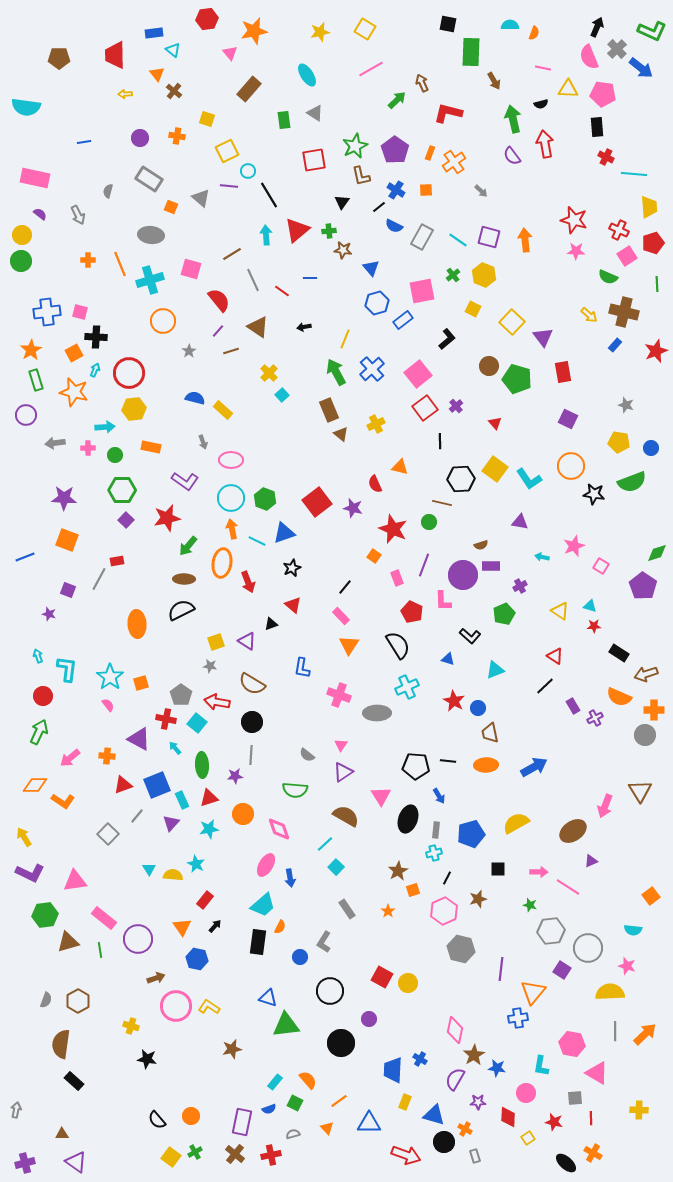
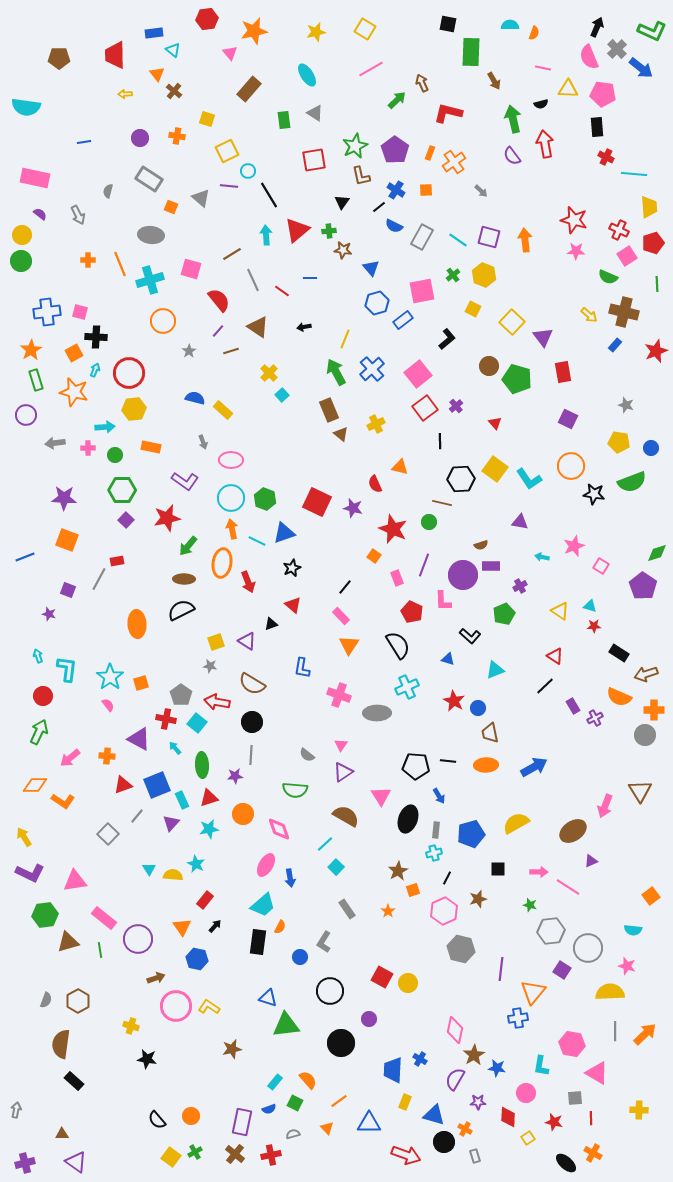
yellow star at (320, 32): moved 4 px left
red square at (317, 502): rotated 28 degrees counterclockwise
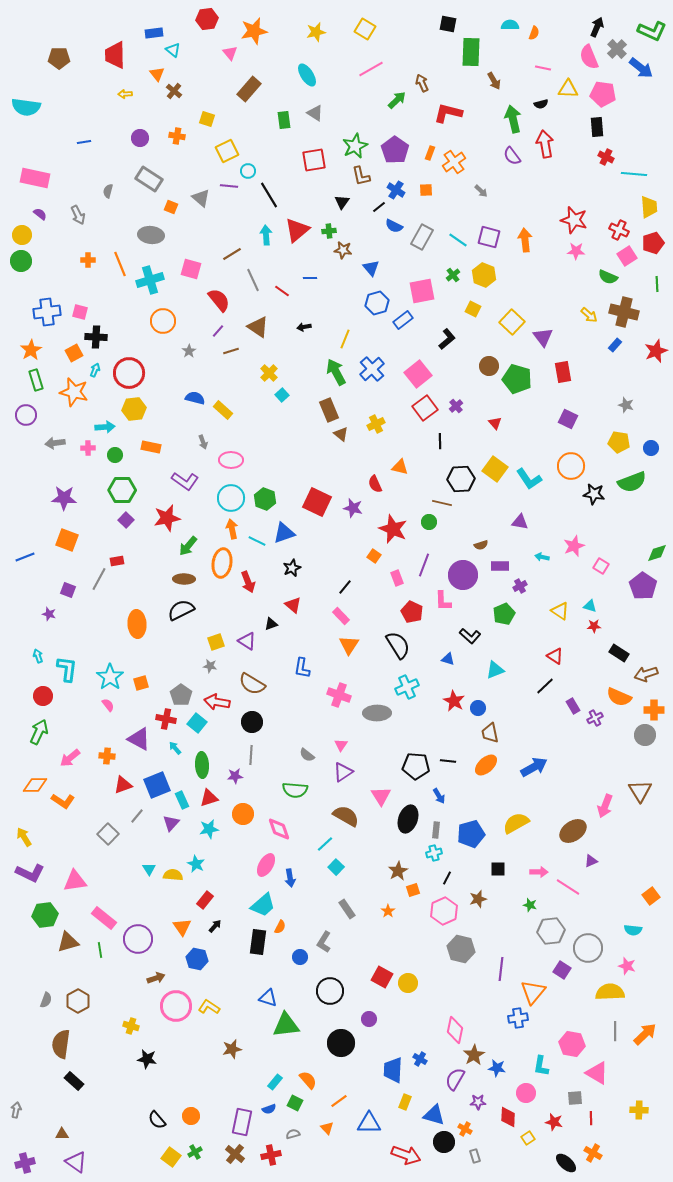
purple rectangle at (491, 566): moved 9 px right
orange ellipse at (486, 765): rotated 40 degrees counterclockwise
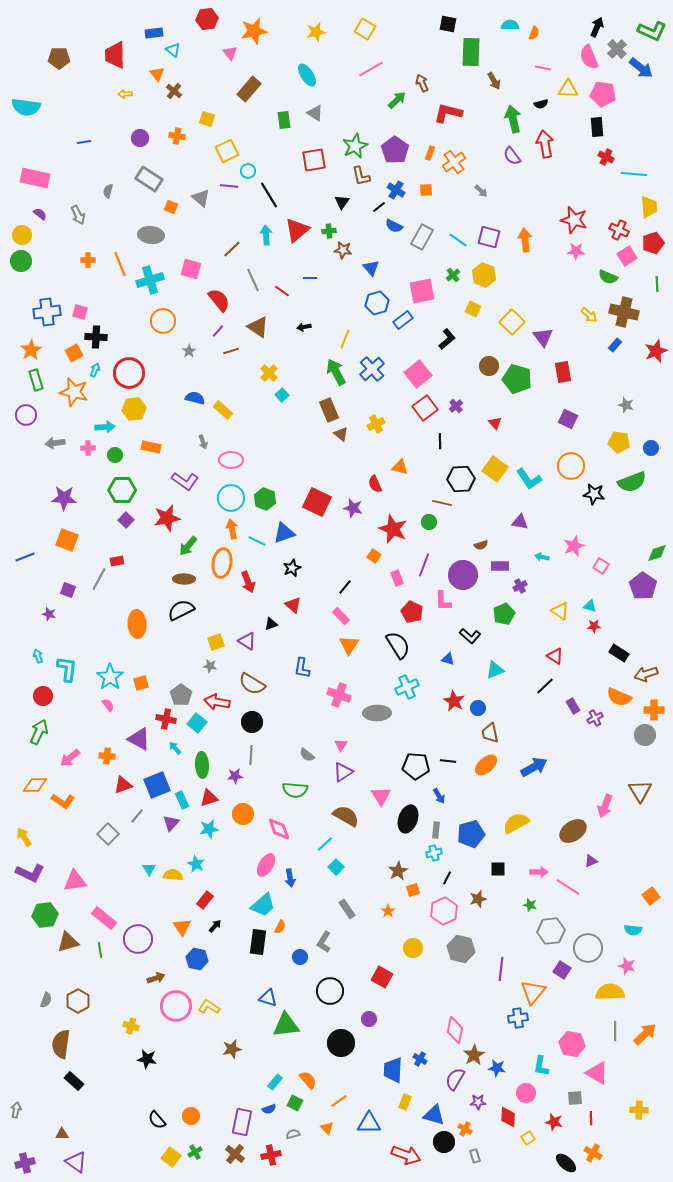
brown line at (232, 254): moved 5 px up; rotated 12 degrees counterclockwise
yellow circle at (408, 983): moved 5 px right, 35 px up
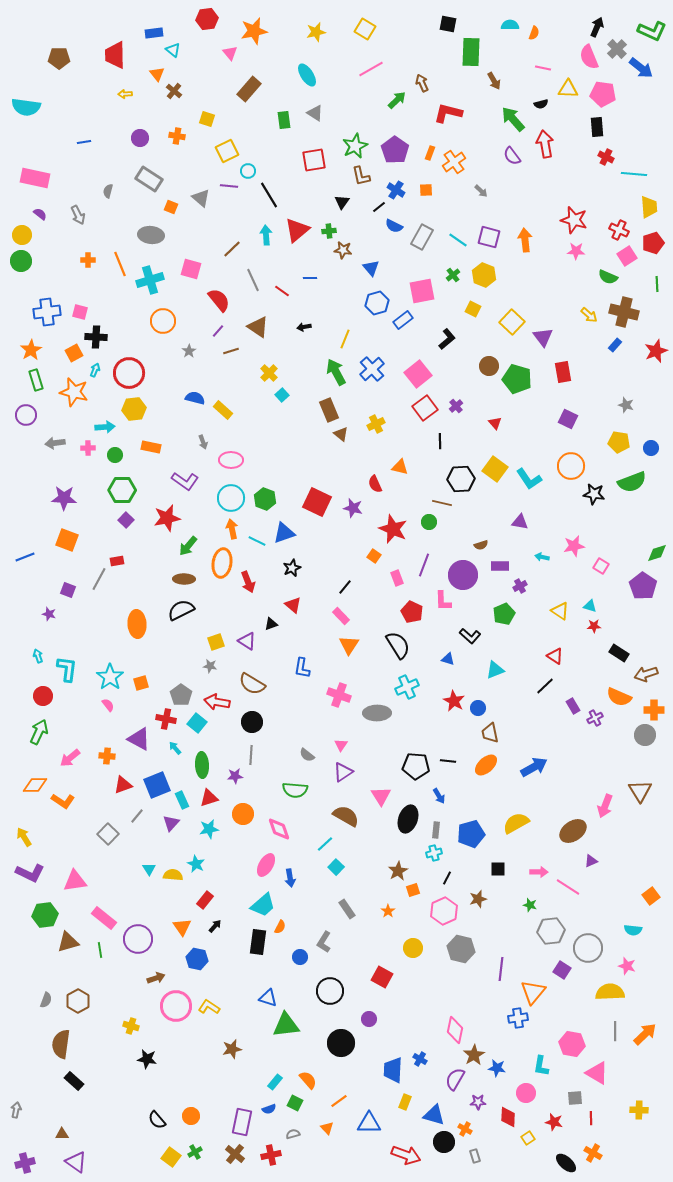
green arrow at (513, 119): rotated 28 degrees counterclockwise
pink star at (574, 546): rotated 10 degrees clockwise
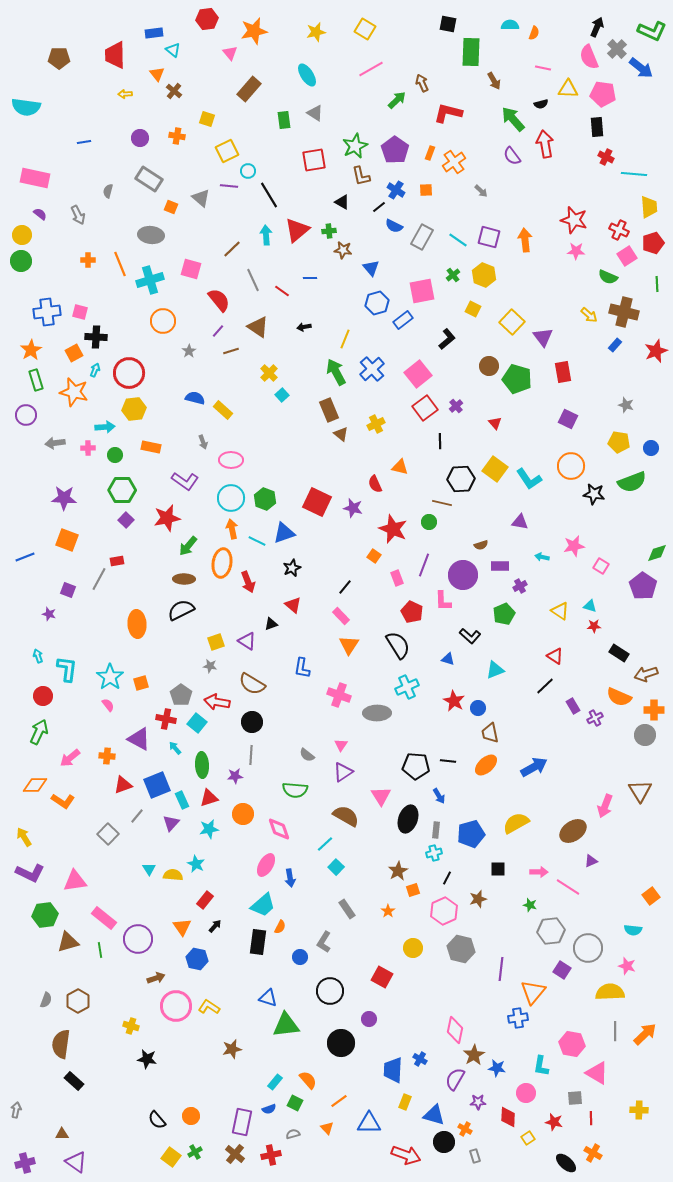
black triangle at (342, 202): rotated 35 degrees counterclockwise
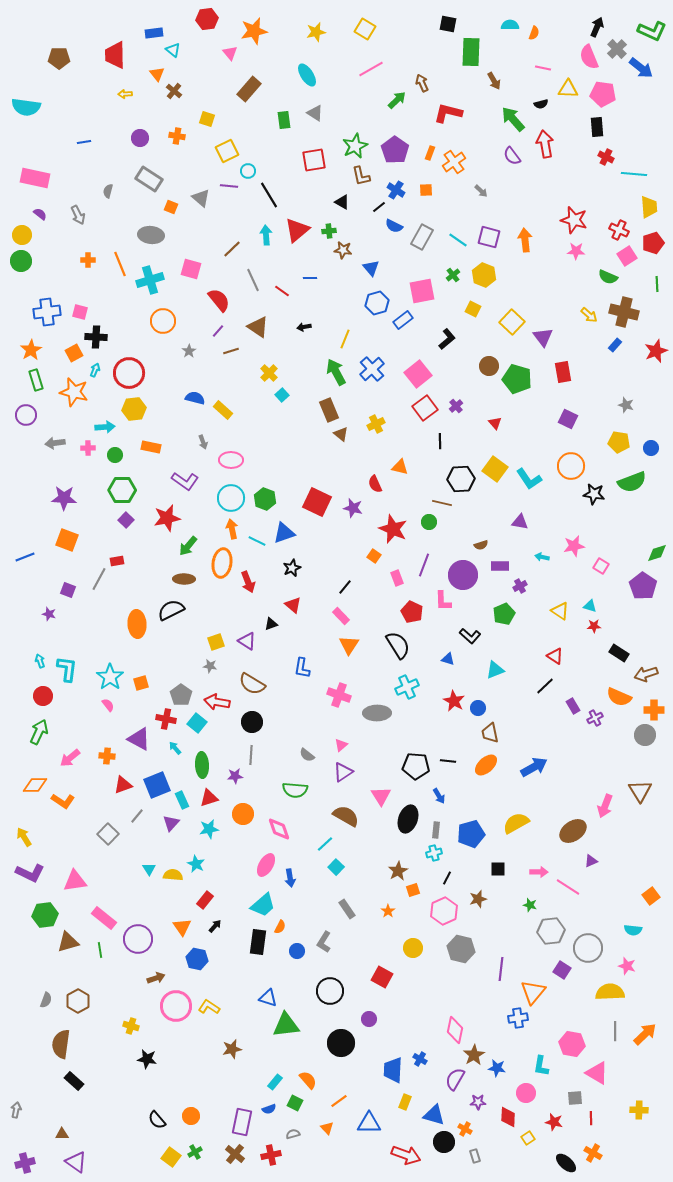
black semicircle at (181, 610): moved 10 px left
cyan arrow at (38, 656): moved 2 px right, 5 px down
pink triangle at (341, 745): rotated 16 degrees clockwise
blue circle at (300, 957): moved 3 px left, 6 px up
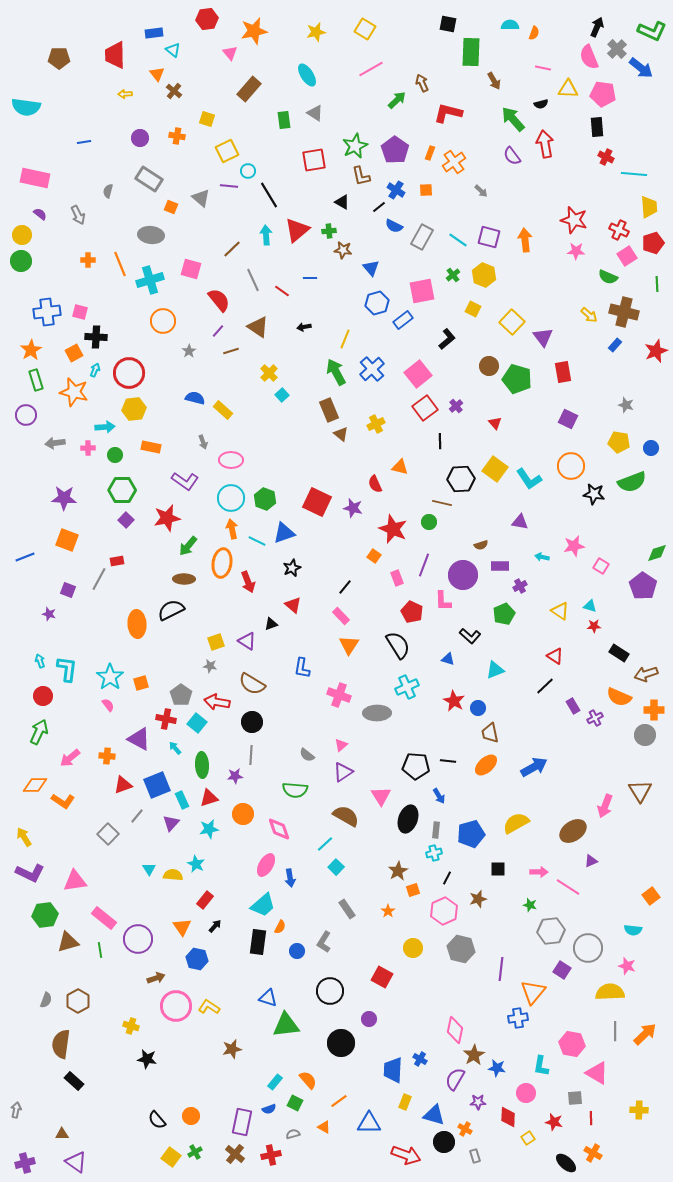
orange triangle at (327, 1128): moved 3 px left, 1 px up; rotated 16 degrees counterclockwise
